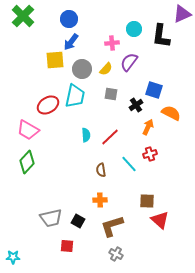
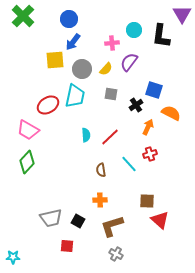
purple triangle: rotated 36 degrees counterclockwise
cyan circle: moved 1 px down
blue arrow: moved 2 px right
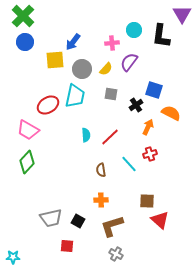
blue circle: moved 44 px left, 23 px down
orange cross: moved 1 px right
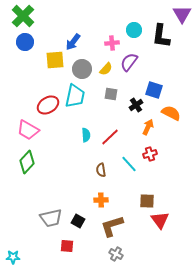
red triangle: rotated 12 degrees clockwise
